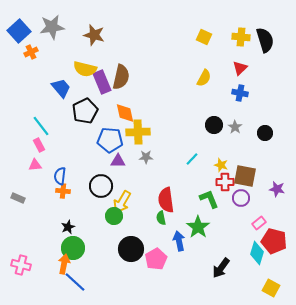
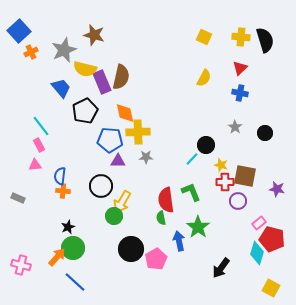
gray star at (52, 27): moved 12 px right, 23 px down; rotated 15 degrees counterclockwise
black circle at (214, 125): moved 8 px left, 20 px down
purple circle at (241, 198): moved 3 px left, 3 px down
green L-shape at (209, 199): moved 18 px left, 7 px up
red pentagon at (274, 241): moved 2 px left, 2 px up
orange arrow at (64, 264): moved 7 px left, 7 px up; rotated 30 degrees clockwise
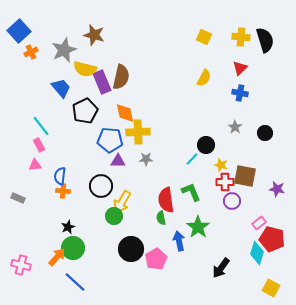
gray star at (146, 157): moved 2 px down
purple circle at (238, 201): moved 6 px left
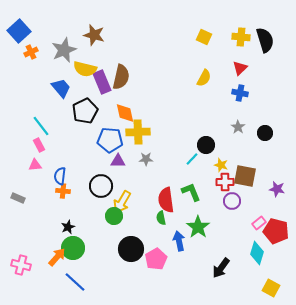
gray star at (235, 127): moved 3 px right
red pentagon at (272, 239): moved 4 px right, 8 px up
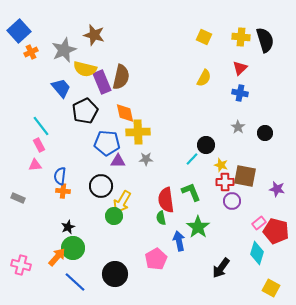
blue pentagon at (110, 140): moved 3 px left, 3 px down
black circle at (131, 249): moved 16 px left, 25 px down
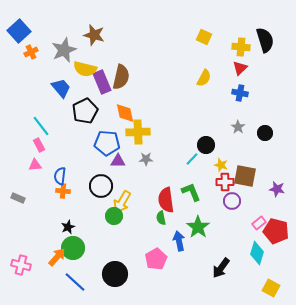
yellow cross at (241, 37): moved 10 px down
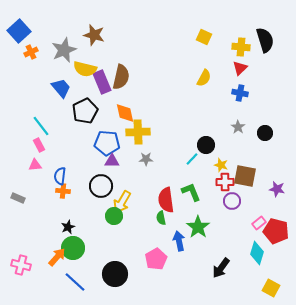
purple triangle at (118, 161): moved 6 px left
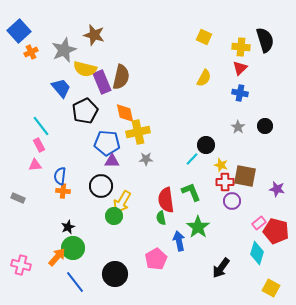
yellow cross at (138, 132): rotated 10 degrees counterclockwise
black circle at (265, 133): moved 7 px up
blue line at (75, 282): rotated 10 degrees clockwise
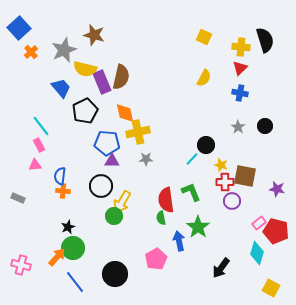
blue square at (19, 31): moved 3 px up
orange cross at (31, 52): rotated 16 degrees counterclockwise
